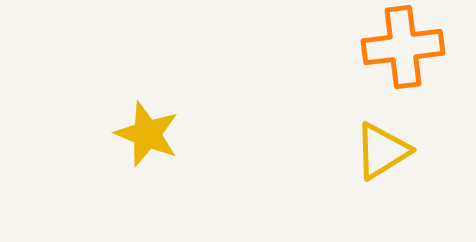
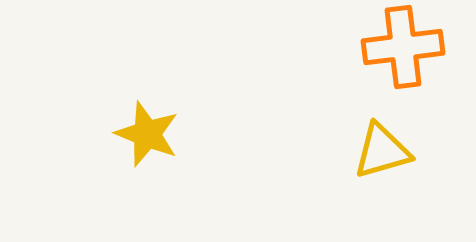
yellow triangle: rotated 16 degrees clockwise
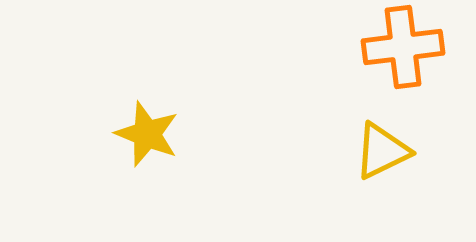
yellow triangle: rotated 10 degrees counterclockwise
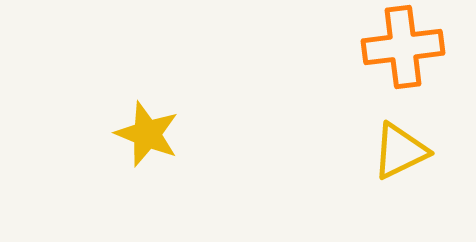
yellow triangle: moved 18 px right
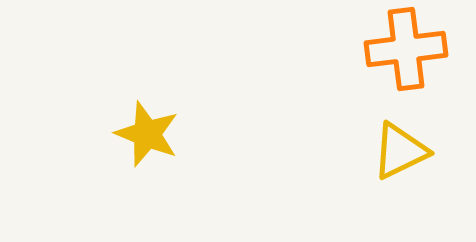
orange cross: moved 3 px right, 2 px down
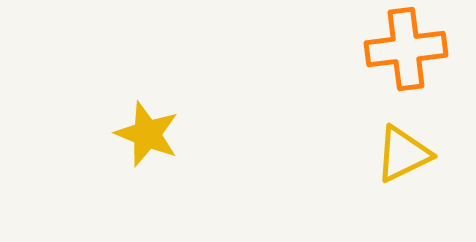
yellow triangle: moved 3 px right, 3 px down
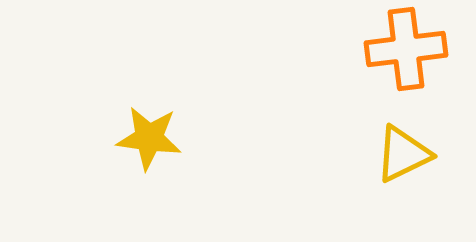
yellow star: moved 2 px right, 4 px down; rotated 14 degrees counterclockwise
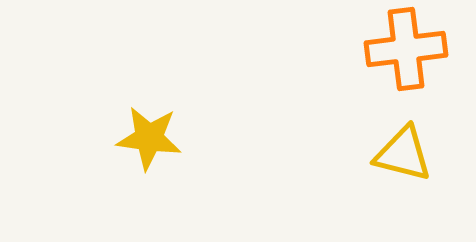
yellow triangle: rotated 40 degrees clockwise
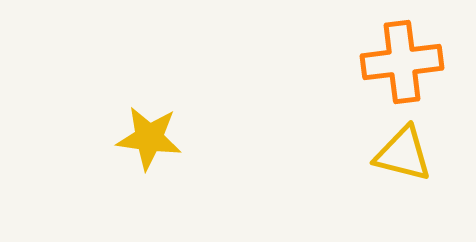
orange cross: moved 4 px left, 13 px down
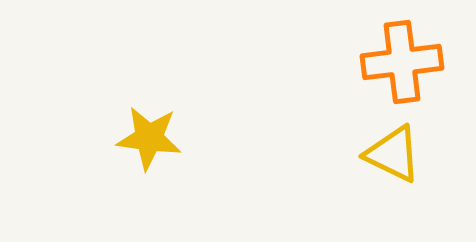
yellow triangle: moved 10 px left; rotated 12 degrees clockwise
